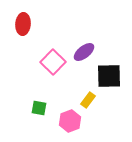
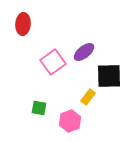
pink square: rotated 10 degrees clockwise
yellow rectangle: moved 3 px up
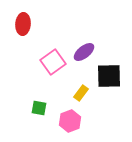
yellow rectangle: moved 7 px left, 4 px up
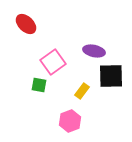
red ellipse: moved 3 px right; rotated 50 degrees counterclockwise
purple ellipse: moved 10 px right, 1 px up; rotated 50 degrees clockwise
black square: moved 2 px right
yellow rectangle: moved 1 px right, 2 px up
green square: moved 23 px up
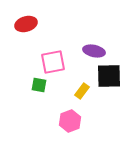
red ellipse: rotated 60 degrees counterclockwise
pink square: rotated 25 degrees clockwise
black square: moved 2 px left
